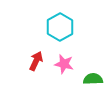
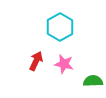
green semicircle: moved 2 px down
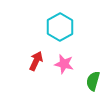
green semicircle: rotated 72 degrees counterclockwise
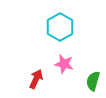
red arrow: moved 18 px down
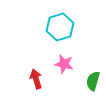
cyan hexagon: rotated 12 degrees clockwise
red arrow: rotated 42 degrees counterclockwise
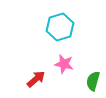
red arrow: rotated 66 degrees clockwise
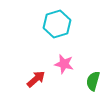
cyan hexagon: moved 3 px left, 3 px up
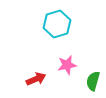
pink star: moved 3 px right, 1 px down; rotated 24 degrees counterclockwise
red arrow: rotated 18 degrees clockwise
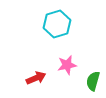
red arrow: moved 1 px up
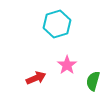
pink star: rotated 24 degrees counterclockwise
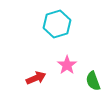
green semicircle: rotated 36 degrees counterclockwise
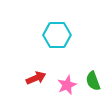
cyan hexagon: moved 11 px down; rotated 16 degrees clockwise
pink star: moved 20 px down; rotated 12 degrees clockwise
